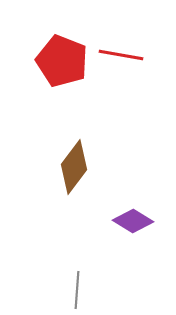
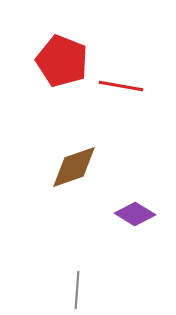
red line: moved 31 px down
brown diamond: rotated 34 degrees clockwise
purple diamond: moved 2 px right, 7 px up
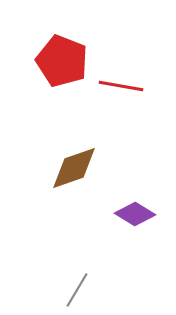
brown diamond: moved 1 px down
gray line: rotated 27 degrees clockwise
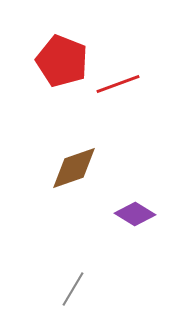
red line: moved 3 px left, 2 px up; rotated 30 degrees counterclockwise
gray line: moved 4 px left, 1 px up
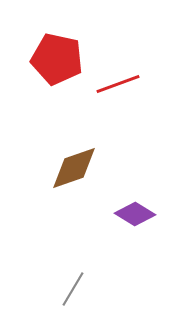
red pentagon: moved 5 px left, 2 px up; rotated 9 degrees counterclockwise
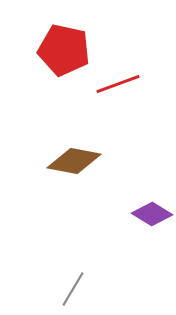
red pentagon: moved 7 px right, 9 px up
brown diamond: moved 7 px up; rotated 30 degrees clockwise
purple diamond: moved 17 px right
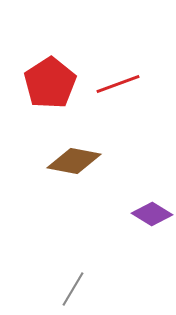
red pentagon: moved 14 px left, 33 px down; rotated 27 degrees clockwise
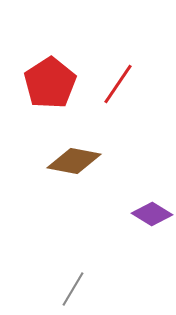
red line: rotated 36 degrees counterclockwise
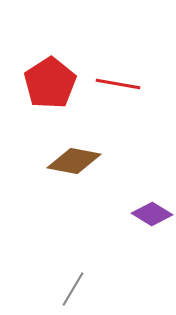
red line: rotated 66 degrees clockwise
